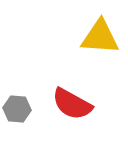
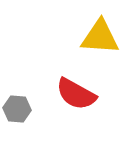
red semicircle: moved 4 px right, 10 px up
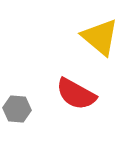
yellow triangle: rotated 36 degrees clockwise
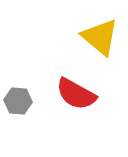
gray hexagon: moved 1 px right, 8 px up
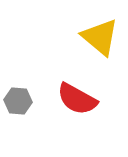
red semicircle: moved 1 px right, 5 px down
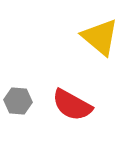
red semicircle: moved 5 px left, 6 px down
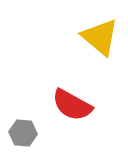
gray hexagon: moved 5 px right, 32 px down
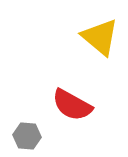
gray hexagon: moved 4 px right, 3 px down
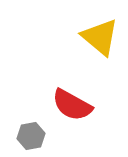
gray hexagon: moved 4 px right; rotated 16 degrees counterclockwise
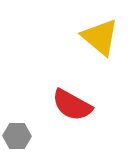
gray hexagon: moved 14 px left; rotated 12 degrees clockwise
